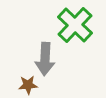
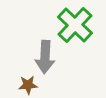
gray arrow: moved 2 px up
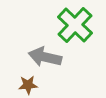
gray arrow: rotated 100 degrees clockwise
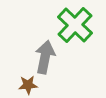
gray arrow: rotated 88 degrees clockwise
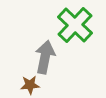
brown star: moved 2 px right
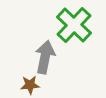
green cross: moved 1 px left
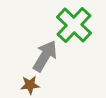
gray arrow: moved 1 px up; rotated 20 degrees clockwise
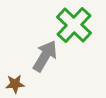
brown star: moved 15 px left, 1 px up
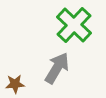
gray arrow: moved 12 px right, 12 px down
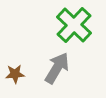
brown star: moved 10 px up
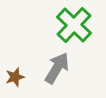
brown star: moved 3 px down; rotated 12 degrees counterclockwise
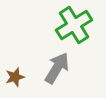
green cross: rotated 15 degrees clockwise
